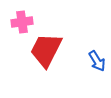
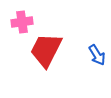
blue arrow: moved 6 px up
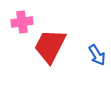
red trapezoid: moved 4 px right, 4 px up
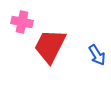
pink cross: rotated 20 degrees clockwise
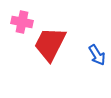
red trapezoid: moved 2 px up
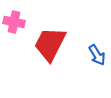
pink cross: moved 8 px left
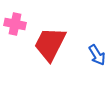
pink cross: moved 1 px right, 2 px down
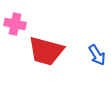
red trapezoid: moved 4 px left, 7 px down; rotated 102 degrees counterclockwise
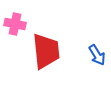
red trapezoid: rotated 111 degrees counterclockwise
